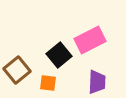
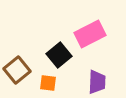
pink rectangle: moved 6 px up
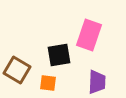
pink rectangle: moved 1 px left, 1 px down; rotated 44 degrees counterclockwise
black square: rotated 30 degrees clockwise
brown square: rotated 20 degrees counterclockwise
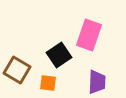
black square: rotated 25 degrees counterclockwise
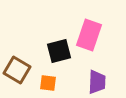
black square: moved 4 px up; rotated 20 degrees clockwise
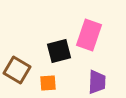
orange square: rotated 12 degrees counterclockwise
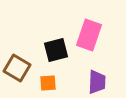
black square: moved 3 px left, 1 px up
brown square: moved 2 px up
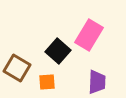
pink rectangle: rotated 12 degrees clockwise
black square: moved 2 px right, 1 px down; rotated 35 degrees counterclockwise
orange square: moved 1 px left, 1 px up
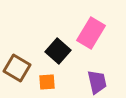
pink rectangle: moved 2 px right, 2 px up
purple trapezoid: rotated 15 degrees counterclockwise
